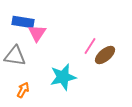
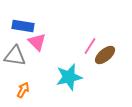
blue rectangle: moved 4 px down
pink triangle: moved 9 px down; rotated 18 degrees counterclockwise
cyan star: moved 6 px right
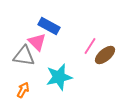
blue rectangle: moved 26 px right; rotated 20 degrees clockwise
gray triangle: moved 9 px right
cyan star: moved 10 px left
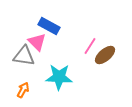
cyan star: rotated 16 degrees clockwise
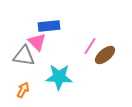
blue rectangle: rotated 35 degrees counterclockwise
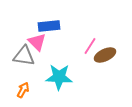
brown ellipse: rotated 15 degrees clockwise
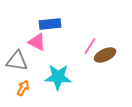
blue rectangle: moved 1 px right, 2 px up
pink triangle: rotated 18 degrees counterclockwise
gray triangle: moved 7 px left, 5 px down
cyan star: moved 1 px left
orange arrow: moved 2 px up
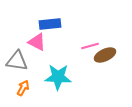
pink line: rotated 42 degrees clockwise
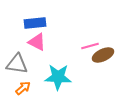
blue rectangle: moved 15 px left, 1 px up
brown ellipse: moved 2 px left
gray triangle: moved 3 px down
orange arrow: rotated 21 degrees clockwise
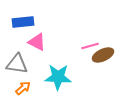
blue rectangle: moved 12 px left, 1 px up
